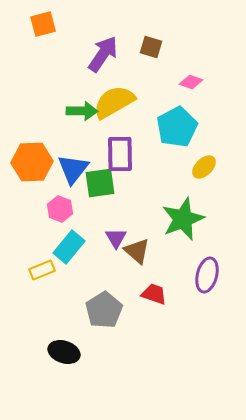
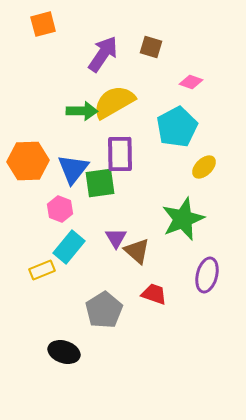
orange hexagon: moved 4 px left, 1 px up
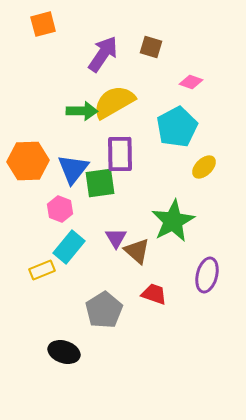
green star: moved 10 px left, 2 px down; rotated 6 degrees counterclockwise
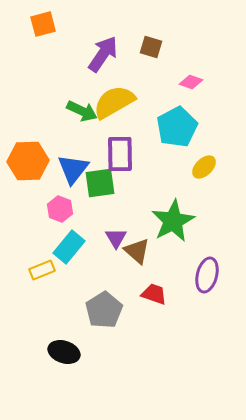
green arrow: rotated 24 degrees clockwise
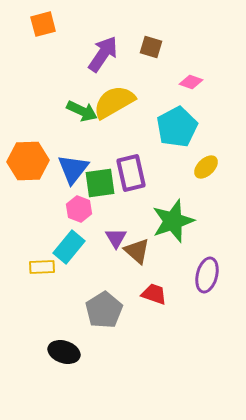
purple rectangle: moved 11 px right, 19 px down; rotated 12 degrees counterclockwise
yellow ellipse: moved 2 px right
pink hexagon: moved 19 px right
green star: rotated 9 degrees clockwise
yellow rectangle: moved 3 px up; rotated 20 degrees clockwise
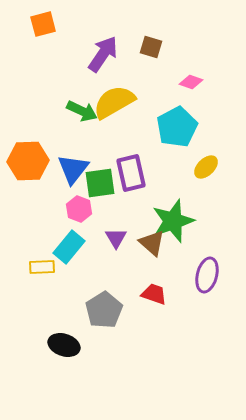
brown triangle: moved 15 px right, 8 px up
black ellipse: moved 7 px up
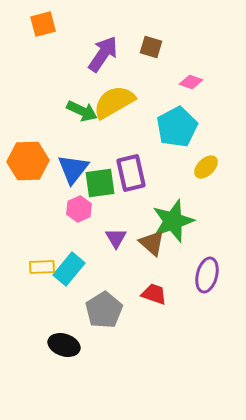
pink hexagon: rotated 15 degrees clockwise
cyan rectangle: moved 22 px down
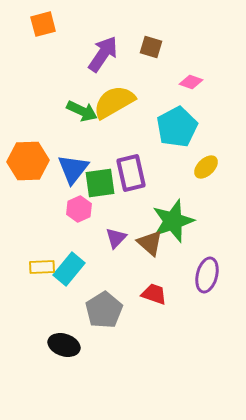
purple triangle: rotated 15 degrees clockwise
brown triangle: moved 2 px left
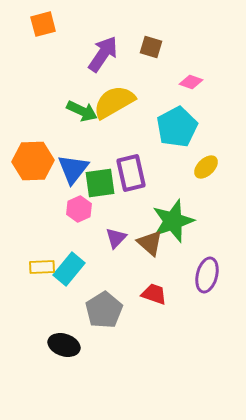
orange hexagon: moved 5 px right
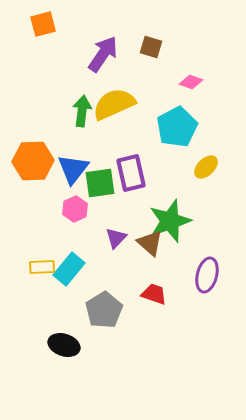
yellow semicircle: moved 2 px down; rotated 6 degrees clockwise
green arrow: rotated 108 degrees counterclockwise
pink hexagon: moved 4 px left
green star: moved 3 px left
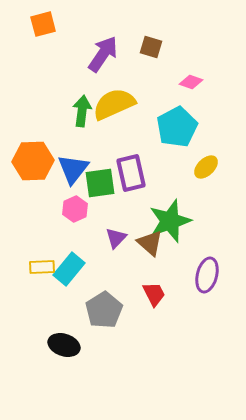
red trapezoid: rotated 44 degrees clockwise
